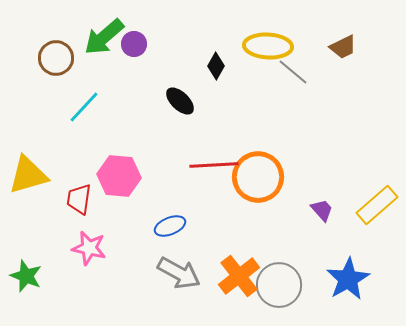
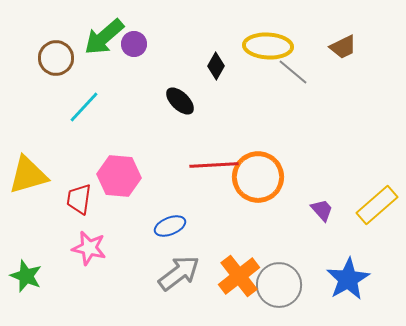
gray arrow: rotated 66 degrees counterclockwise
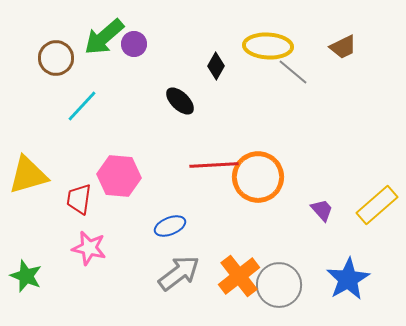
cyan line: moved 2 px left, 1 px up
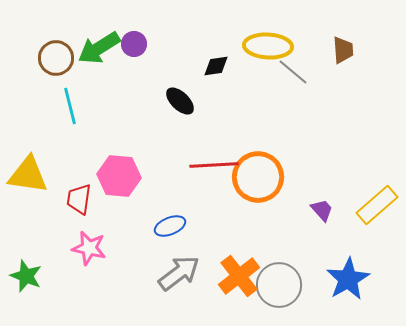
green arrow: moved 5 px left, 11 px down; rotated 9 degrees clockwise
brown trapezoid: moved 3 px down; rotated 68 degrees counterclockwise
black diamond: rotated 52 degrees clockwise
cyan line: moved 12 px left; rotated 57 degrees counterclockwise
yellow triangle: rotated 24 degrees clockwise
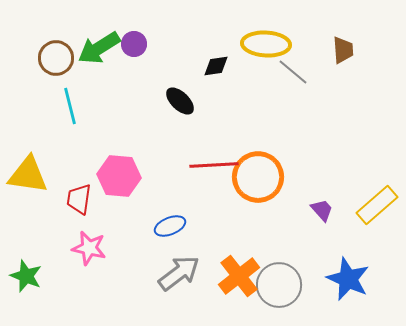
yellow ellipse: moved 2 px left, 2 px up
blue star: rotated 18 degrees counterclockwise
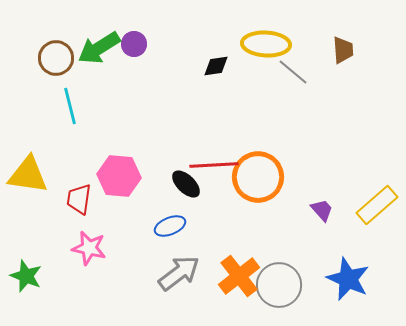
black ellipse: moved 6 px right, 83 px down
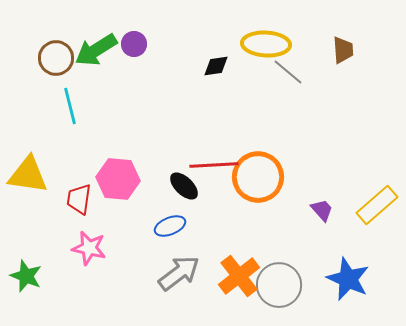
green arrow: moved 3 px left, 2 px down
gray line: moved 5 px left
pink hexagon: moved 1 px left, 3 px down
black ellipse: moved 2 px left, 2 px down
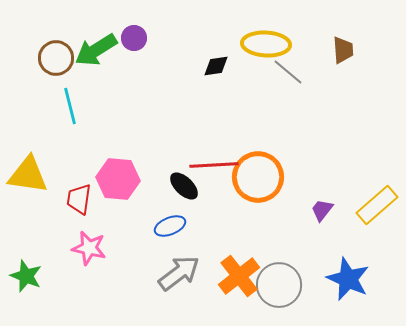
purple circle: moved 6 px up
purple trapezoid: rotated 100 degrees counterclockwise
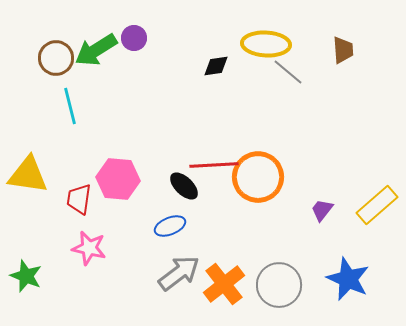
orange cross: moved 15 px left, 8 px down
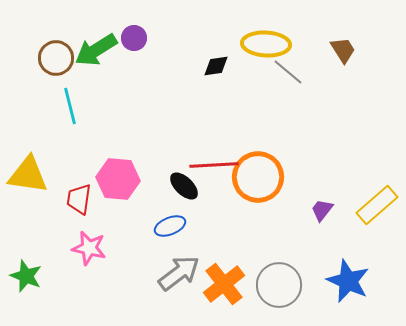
brown trapezoid: rotated 28 degrees counterclockwise
blue star: moved 2 px down
